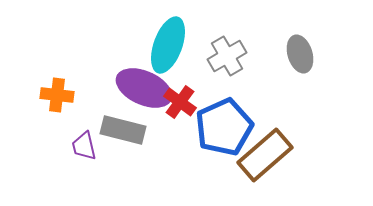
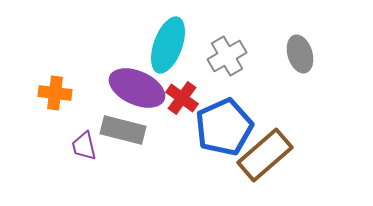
purple ellipse: moved 7 px left
orange cross: moved 2 px left, 2 px up
red cross: moved 2 px right, 4 px up
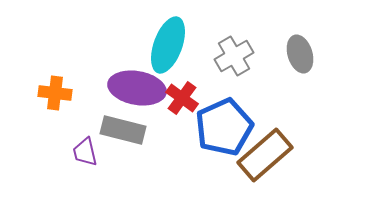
gray cross: moved 7 px right
purple ellipse: rotated 14 degrees counterclockwise
purple trapezoid: moved 1 px right, 6 px down
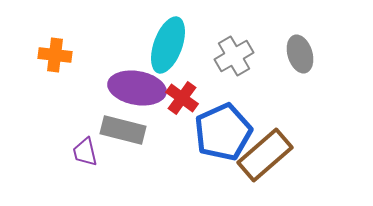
orange cross: moved 38 px up
blue pentagon: moved 1 px left, 5 px down
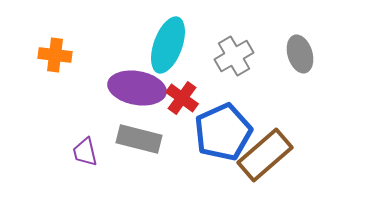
gray rectangle: moved 16 px right, 9 px down
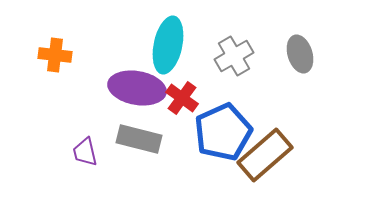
cyan ellipse: rotated 8 degrees counterclockwise
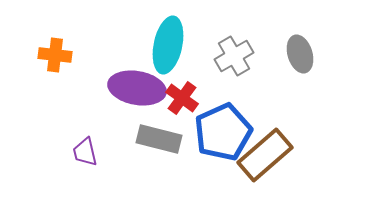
gray rectangle: moved 20 px right
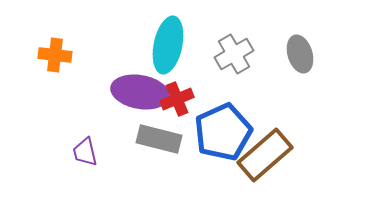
gray cross: moved 2 px up
purple ellipse: moved 3 px right, 4 px down
red cross: moved 5 px left, 1 px down; rotated 32 degrees clockwise
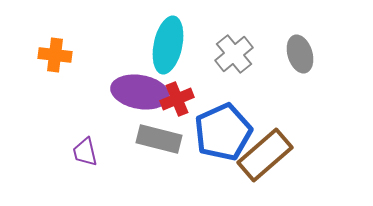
gray cross: rotated 9 degrees counterclockwise
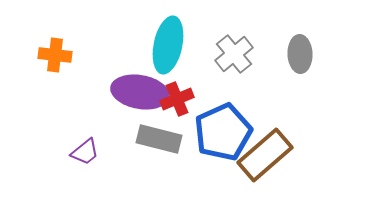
gray ellipse: rotated 15 degrees clockwise
purple trapezoid: rotated 116 degrees counterclockwise
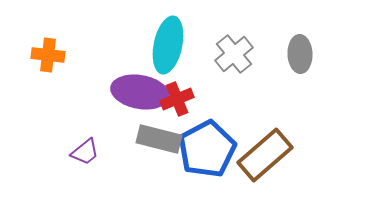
orange cross: moved 7 px left
blue pentagon: moved 16 px left, 17 px down; rotated 4 degrees counterclockwise
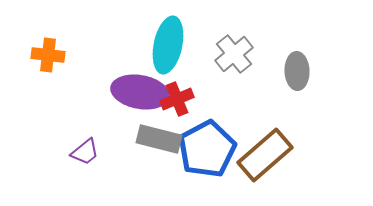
gray ellipse: moved 3 px left, 17 px down
